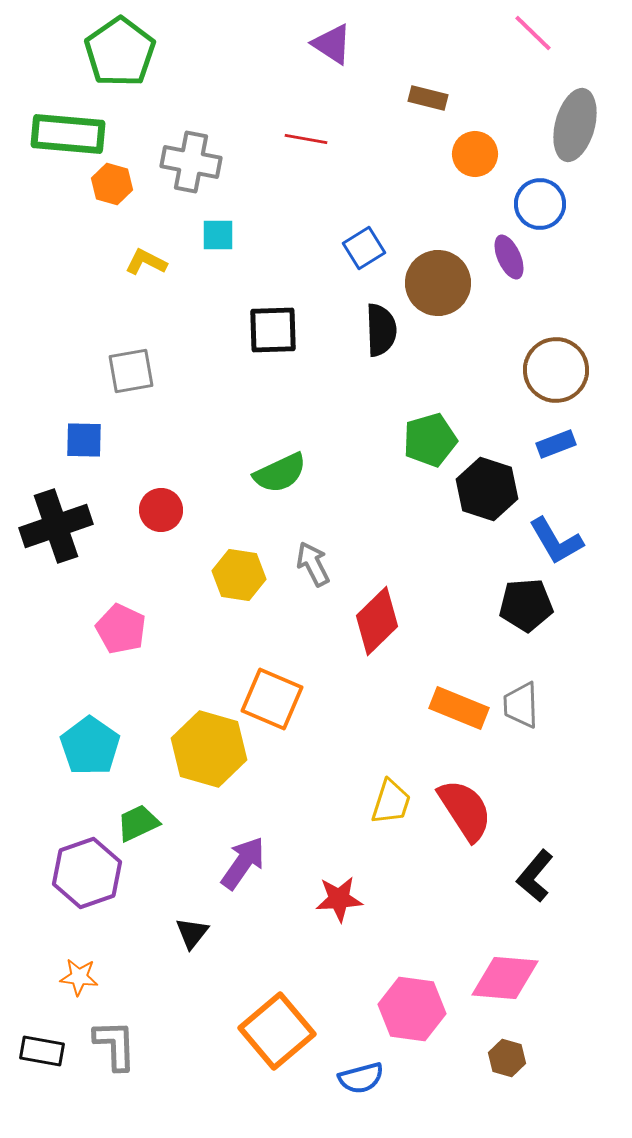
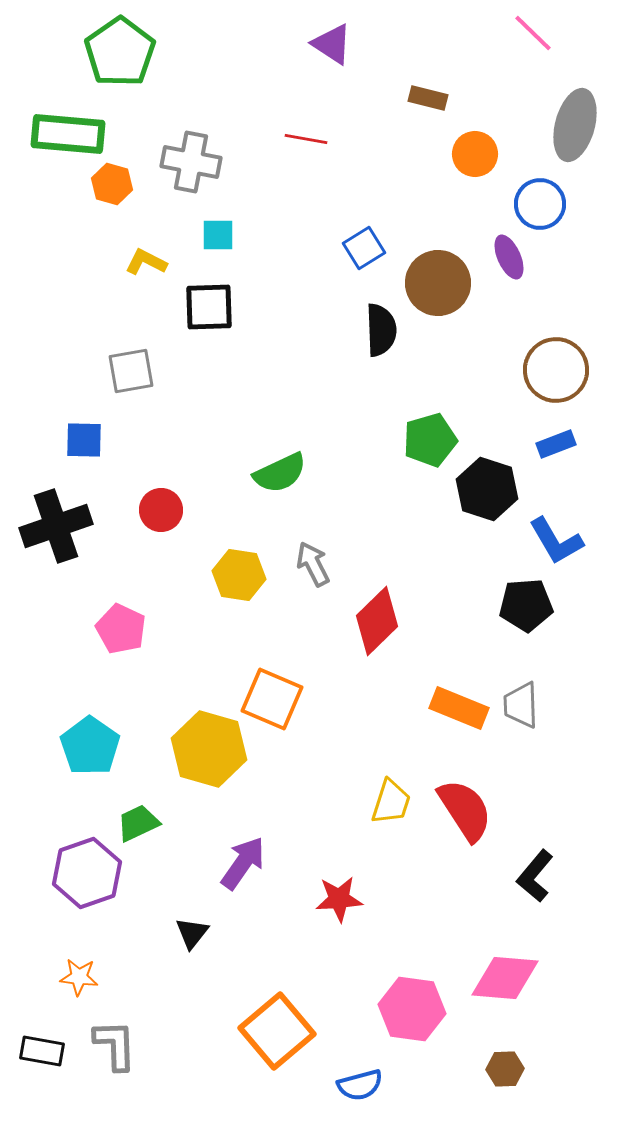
black square at (273, 330): moved 64 px left, 23 px up
brown hexagon at (507, 1058): moved 2 px left, 11 px down; rotated 18 degrees counterclockwise
blue semicircle at (361, 1078): moved 1 px left, 7 px down
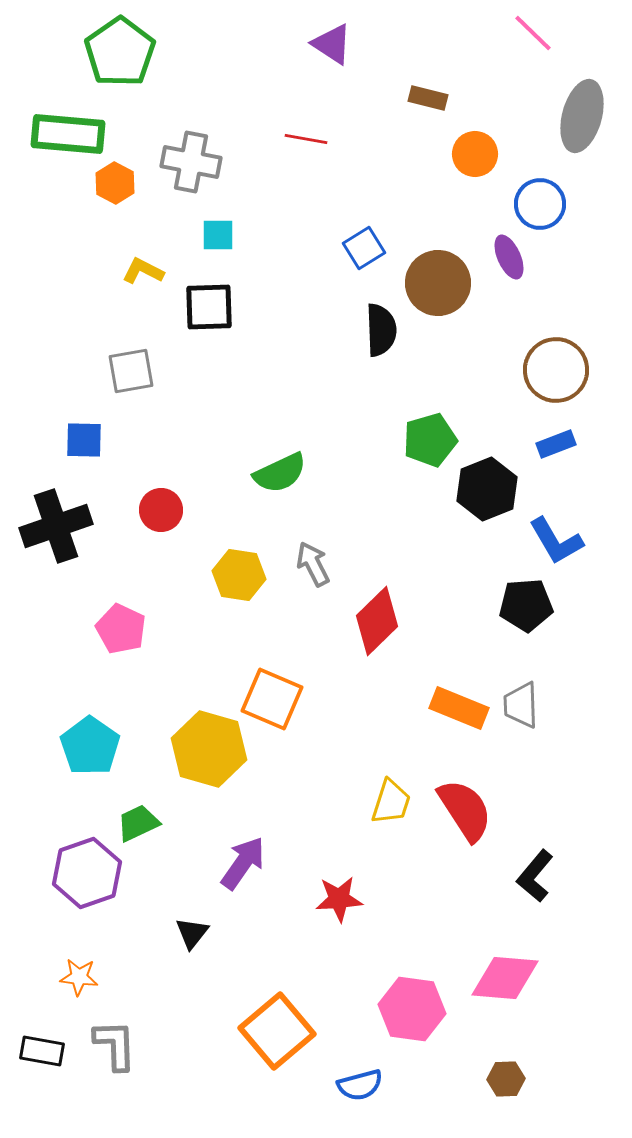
gray ellipse at (575, 125): moved 7 px right, 9 px up
orange hexagon at (112, 184): moved 3 px right, 1 px up; rotated 12 degrees clockwise
yellow L-shape at (146, 262): moved 3 px left, 9 px down
black hexagon at (487, 489): rotated 20 degrees clockwise
brown hexagon at (505, 1069): moved 1 px right, 10 px down
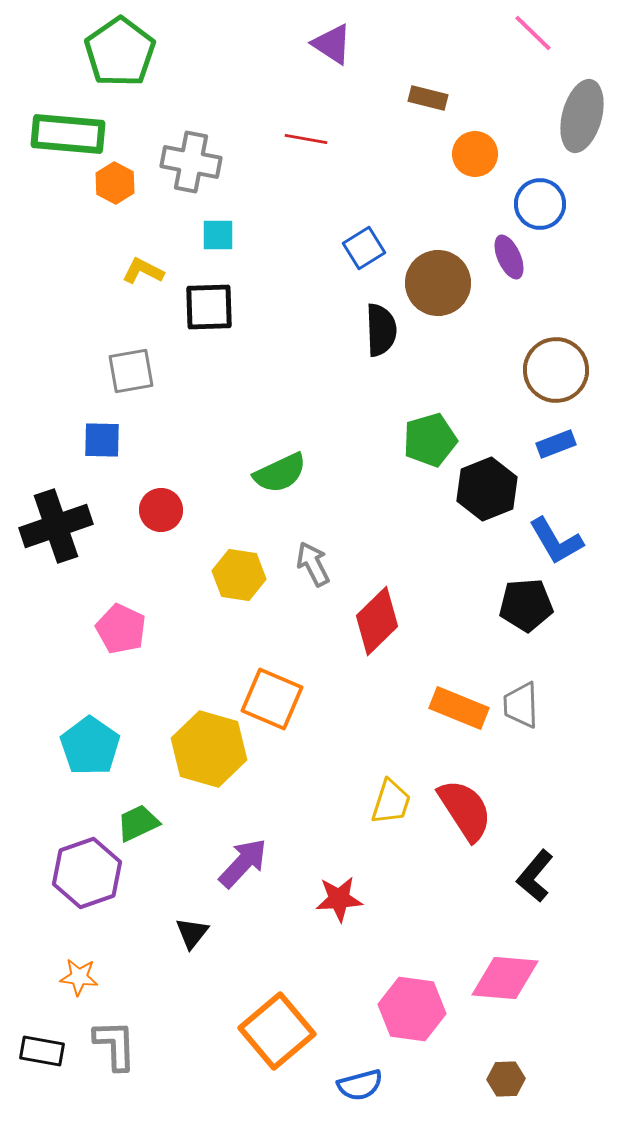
blue square at (84, 440): moved 18 px right
purple arrow at (243, 863): rotated 8 degrees clockwise
